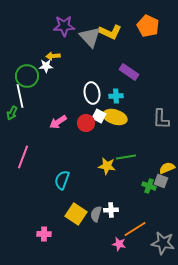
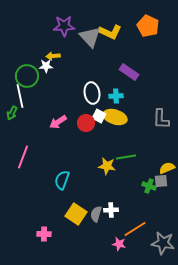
gray square: rotated 24 degrees counterclockwise
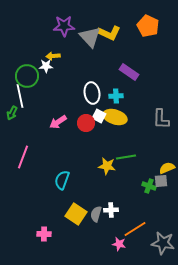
yellow L-shape: moved 1 px left, 1 px down
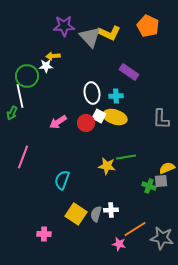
gray star: moved 1 px left, 5 px up
